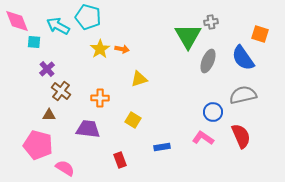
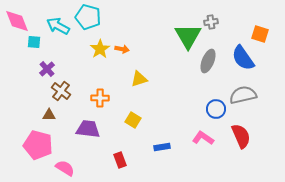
blue circle: moved 3 px right, 3 px up
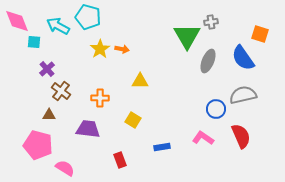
green triangle: moved 1 px left
yellow triangle: moved 1 px right, 2 px down; rotated 18 degrees clockwise
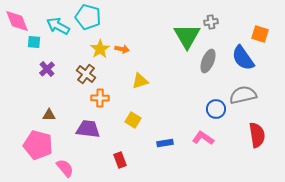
yellow triangle: rotated 18 degrees counterclockwise
brown cross: moved 25 px right, 17 px up
red semicircle: moved 16 px right, 1 px up; rotated 15 degrees clockwise
blue rectangle: moved 3 px right, 4 px up
pink semicircle: rotated 18 degrees clockwise
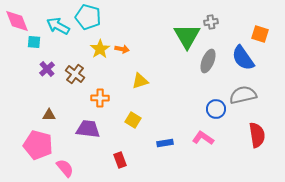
brown cross: moved 11 px left
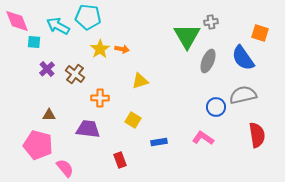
cyan pentagon: rotated 10 degrees counterclockwise
orange square: moved 1 px up
blue circle: moved 2 px up
blue rectangle: moved 6 px left, 1 px up
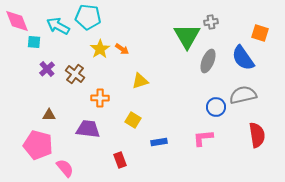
orange arrow: rotated 24 degrees clockwise
pink L-shape: rotated 40 degrees counterclockwise
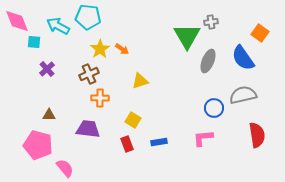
orange square: rotated 18 degrees clockwise
brown cross: moved 14 px right; rotated 30 degrees clockwise
blue circle: moved 2 px left, 1 px down
red rectangle: moved 7 px right, 16 px up
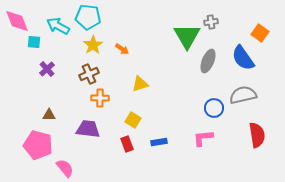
yellow star: moved 7 px left, 4 px up
yellow triangle: moved 3 px down
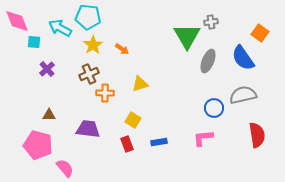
cyan arrow: moved 2 px right, 2 px down
orange cross: moved 5 px right, 5 px up
